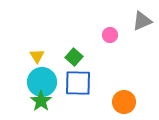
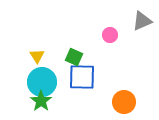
green square: rotated 18 degrees counterclockwise
blue square: moved 4 px right, 6 px up
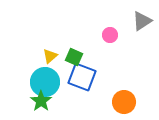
gray triangle: rotated 10 degrees counterclockwise
yellow triangle: moved 13 px right; rotated 21 degrees clockwise
blue square: rotated 20 degrees clockwise
cyan circle: moved 3 px right
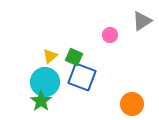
orange circle: moved 8 px right, 2 px down
